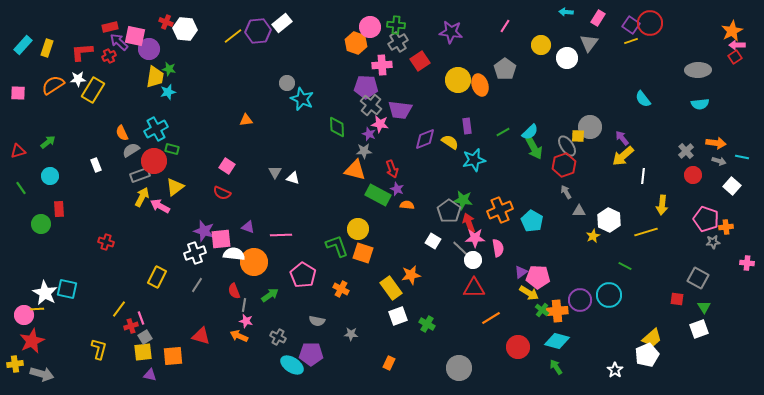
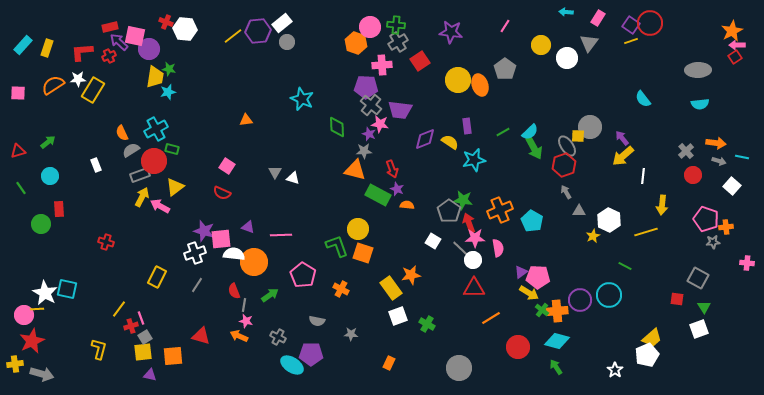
gray circle at (287, 83): moved 41 px up
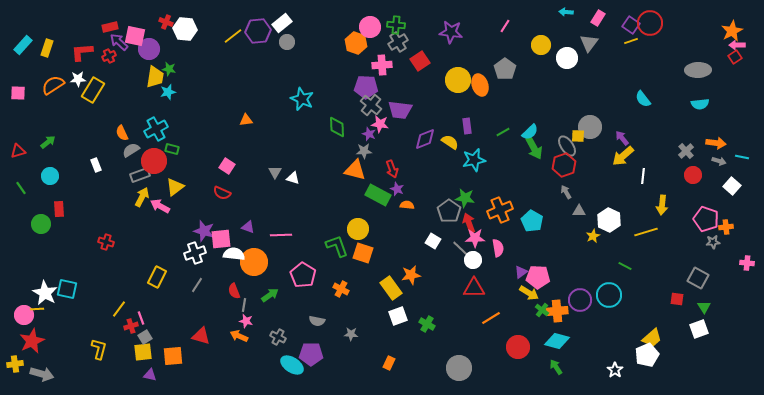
green star at (463, 200): moved 2 px right, 2 px up
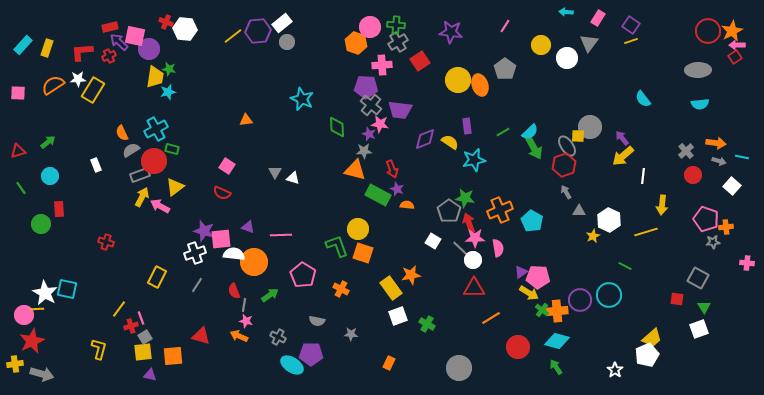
red circle at (650, 23): moved 58 px right, 8 px down
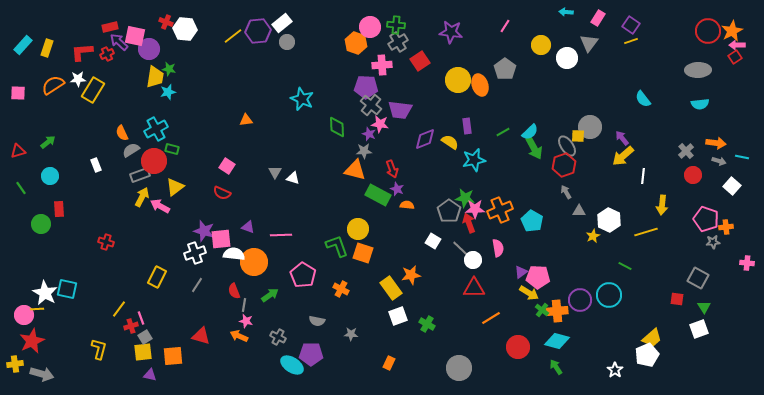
red cross at (109, 56): moved 2 px left, 2 px up
pink star at (475, 238): moved 29 px up
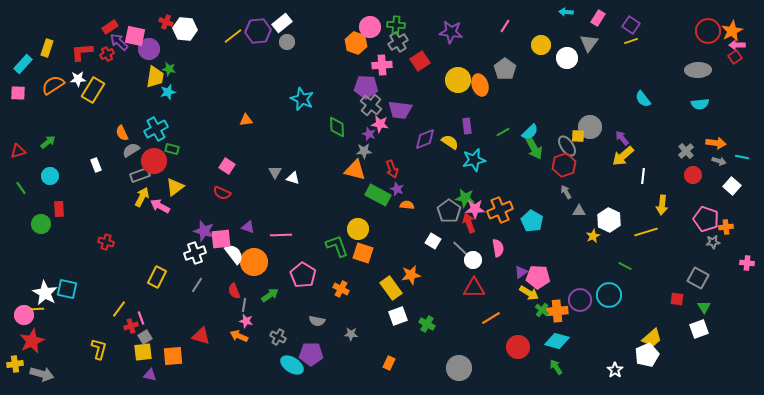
red rectangle at (110, 27): rotated 21 degrees counterclockwise
cyan rectangle at (23, 45): moved 19 px down
white semicircle at (234, 254): rotated 45 degrees clockwise
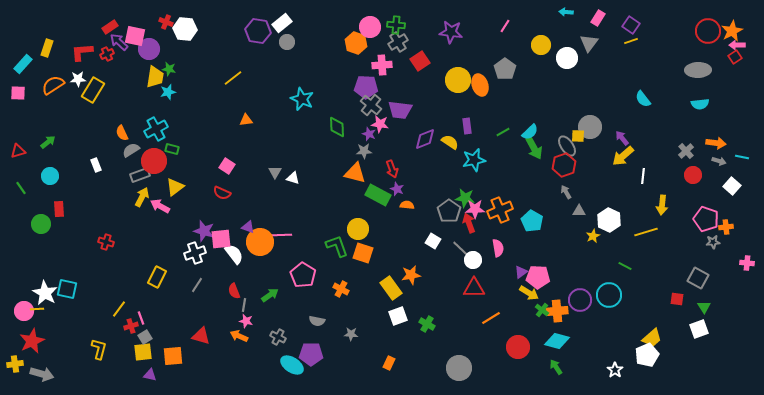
purple hexagon at (258, 31): rotated 15 degrees clockwise
yellow line at (233, 36): moved 42 px down
orange triangle at (355, 170): moved 3 px down
orange circle at (254, 262): moved 6 px right, 20 px up
pink circle at (24, 315): moved 4 px up
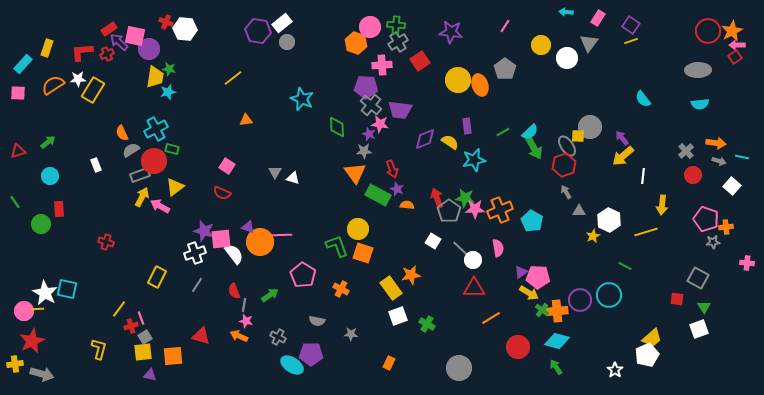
red rectangle at (110, 27): moved 1 px left, 2 px down
orange triangle at (355, 173): rotated 40 degrees clockwise
green line at (21, 188): moved 6 px left, 14 px down
red arrow at (469, 223): moved 32 px left, 25 px up
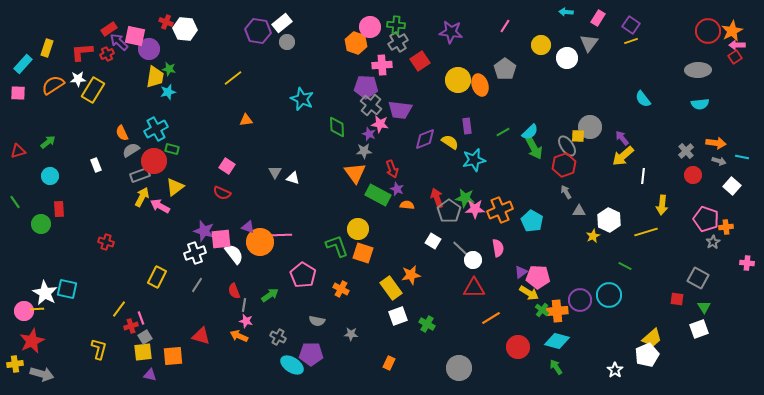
gray star at (713, 242): rotated 24 degrees counterclockwise
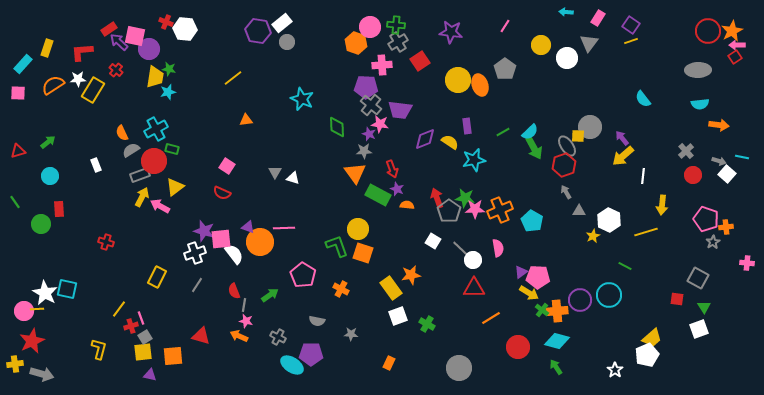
red cross at (107, 54): moved 9 px right, 16 px down; rotated 24 degrees counterclockwise
orange arrow at (716, 143): moved 3 px right, 18 px up
white square at (732, 186): moved 5 px left, 12 px up
pink line at (281, 235): moved 3 px right, 7 px up
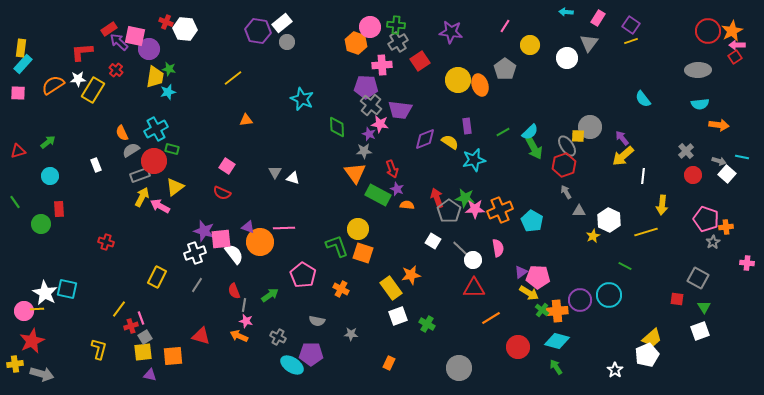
yellow circle at (541, 45): moved 11 px left
yellow rectangle at (47, 48): moved 26 px left; rotated 12 degrees counterclockwise
white square at (699, 329): moved 1 px right, 2 px down
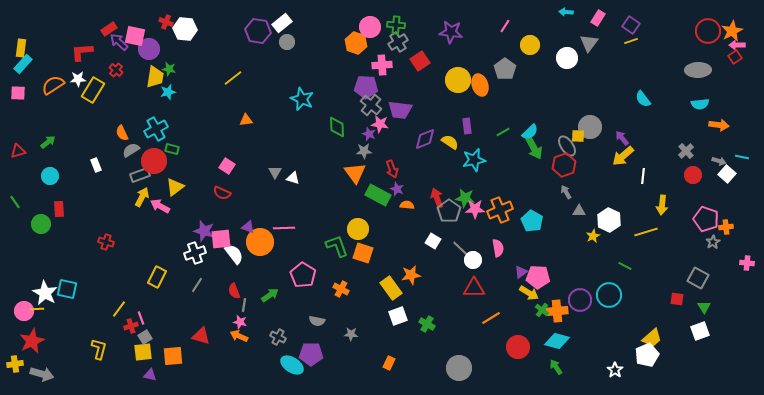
pink star at (246, 321): moved 6 px left, 1 px down
